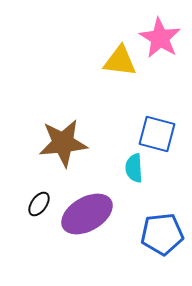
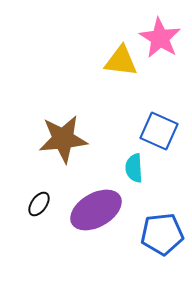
yellow triangle: moved 1 px right
blue square: moved 2 px right, 3 px up; rotated 9 degrees clockwise
brown star: moved 4 px up
purple ellipse: moved 9 px right, 4 px up
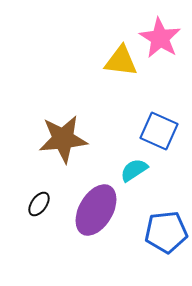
cyan semicircle: moved 2 px down; rotated 60 degrees clockwise
purple ellipse: rotated 30 degrees counterclockwise
blue pentagon: moved 4 px right, 2 px up
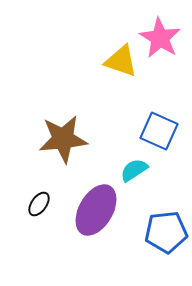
yellow triangle: rotated 12 degrees clockwise
